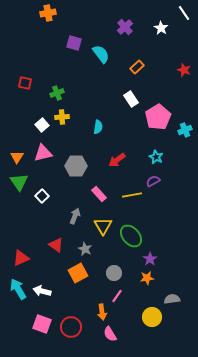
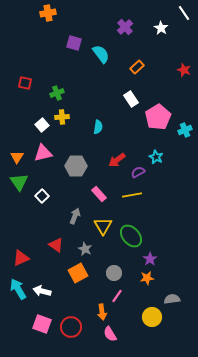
purple semicircle at (153, 181): moved 15 px left, 9 px up
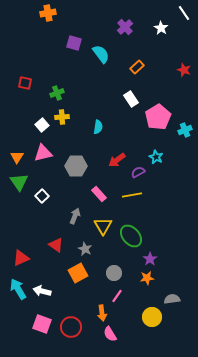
orange arrow at (102, 312): moved 1 px down
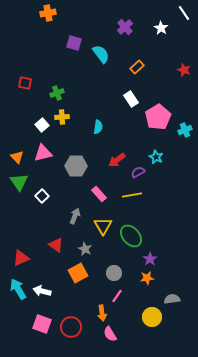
orange triangle at (17, 157): rotated 16 degrees counterclockwise
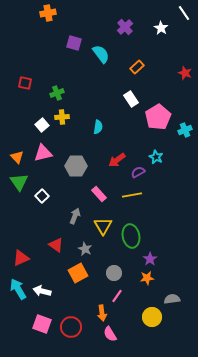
red star at (184, 70): moved 1 px right, 3 px down
green ellipse at (131, 236): rotated 30 degrees clockwise
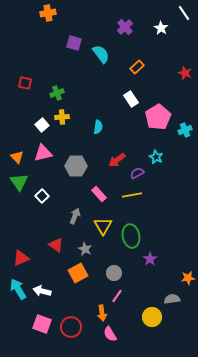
purple semicircle at (138, 172): moved 1 px left, 1 px down
orange star at (147, 278): moved 41 px right
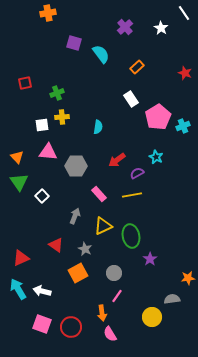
red square at (25, 83): rotated 24 degrees counterclockwise
white square at (42, 125): rotated 32 degrees clockwise
cyan cross at (185, 130): moved 2 px left, 4 px up
pink triangle at (43, 153): moved 5 px right, 1 px up; rotated 18 degrees clockwise
yellow triangle at (103, 226): rotated 36 degrees clockwise
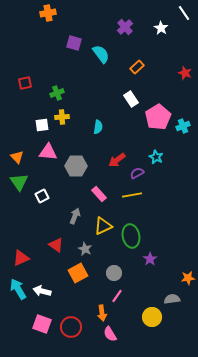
white square at (42, 196): rotated 16 degrees clockwise
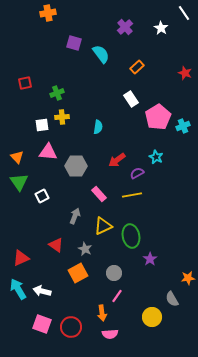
gray semicircle at (172, 299): rotated 112 degrees counterclockwise
pink semicircle at (110, 334): rotated 63 degrees counterclockwise
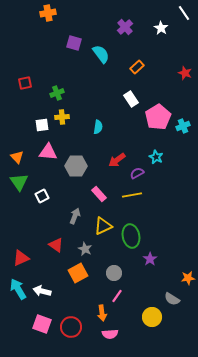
gray semicircle at (172, 299): rotated 28 degrees counterclockwise
